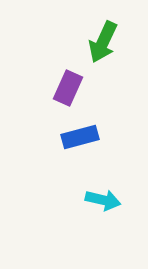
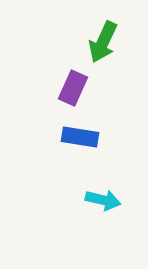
purple rectangle: moved 5 px right
blue rectangle: rotated 24 degrees clockwise
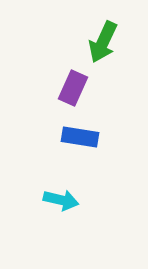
cyan arrow: moved 42 px left
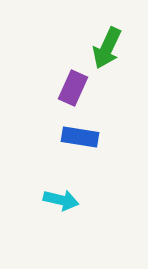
green arrow: moved 4 px right, 6 px down
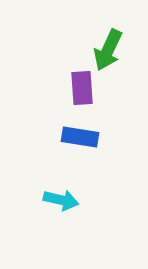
green arrow: moved 1 px right, 2 px down
purple rectangle: moved 9 px right; rotated 28 degrees counterclockwise
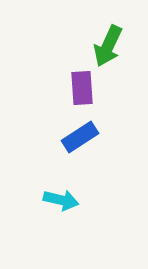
green arrow: moved 4 px up
blue rectangle: rotated 42 degrees counterclockwise
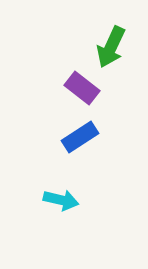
green arrow: moved 3 px right, 1 px down
purple rectangle: rotated 48 degrees counterclockwise
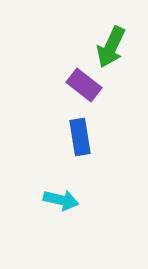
purple rectangle: moved 2 px right, 3 px up
blue rectangle: rotated 66 degrees counterclockwise
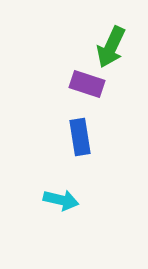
purple rectangle: moved 3 px right, 1 px up; rotated 20 degrees counterclockwise
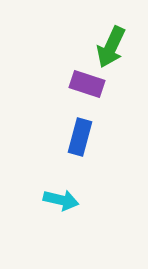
blue rectangle: rotated 24 degrees clockwise
